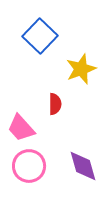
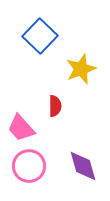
red semicircle: moved 2 px down
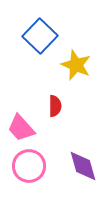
yellow star: moved 5 px left, 4 px up; rotated 28 degrees counterclockwise
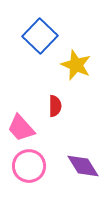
purple diamond: rotated 16 degrees counterclockwise
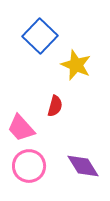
red semicircle: rotated 15 degrees clockwise
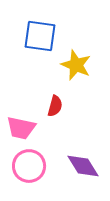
blue square: rotated 36 degrees counterclockwise
pink trapezoid: rotated 36 degrees counterclockwise
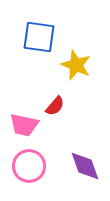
blue square: moved 1 px left, 1 px down
red semicircle: rotated 25 degrees clockwise
pink trapezoid: moved 3 px right, 3 px up
purple diamond: moved 2 px right; rotated 12 degrees clockwise
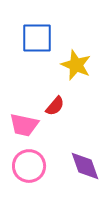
blue square: moved 2 px left, 1 px down; rotated 8 degrees counterclockwise
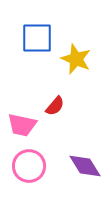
yellow star: moved 6 px up
pink trapezoid: moved 2 px left
purple diamond: rotated 12 degrees counterclockwise
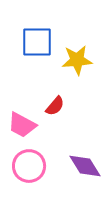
blue square: moved 4 px down
yellow star: moved 1 px right, 1 px down; rotated 28 degrees counterclockwise
pink trapezoid: rotated 16 degrees clockwise
